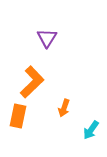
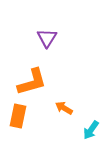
orange L-shape: rotated 28 degrees clockwise
orange arrow: rotated 102 degrees clockwise
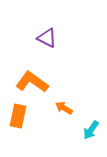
purple triangle: rotated 35 degrees counterclockwise
orange L-shape: rotated 128 degrees counterclockwise
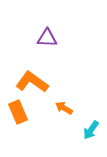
purple triangle: rotated 25 degrees counterclockwise
orange rectangle: moved 4 px up; rotated 35 degrees counterclockwise
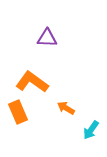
orange arrow: moved 2 px right
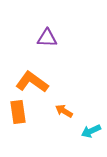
orange arrow: moved 2 px left, 3 px down
orange rectangle: rotated 15 degrees clockwise
cyan arrow: moved 1 px down; rotated 30 degrees clockwise
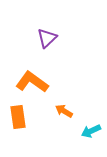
purple triangle: rotated 45 degrees counterclockwise
orange rectangle: moved 5 px down
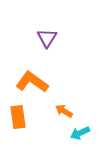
purple triangle: rotated 15 degrees counterclockwise
cyan arrow: moved 11 px left, 2 px down
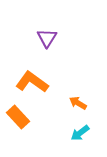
orange arrow: moved 14 px right, 8 px up
orange rectangle: rotated 35 degrees counterclockwise
cyan arrow: rotated 12 degrees counterclockwise
